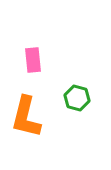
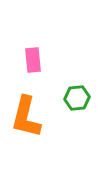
green hexagon: rotated 20 degrees counterclockwise
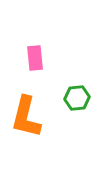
pink rectangle: moved 2 px right, 2 px up
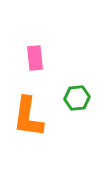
orange L-shape: moved 2 px right; rotated 6 degrees counterclockwise
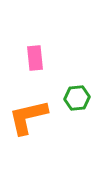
orange L-shape: rotated 69 degrees clockwise
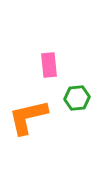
pink rectangle: moved 14 px right, 7 px down
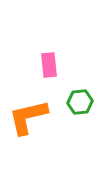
green hexagon: moved 3 px right, 4 px down
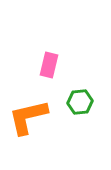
pink rectangle: rotated 20 degrees clockwise
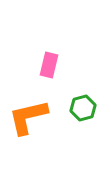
green hexagon: moved 3 px right, 6 px down; rotated 10 degrees counterclockwise
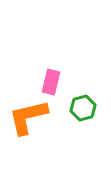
pink rectangle: moved 2 px right, 17 px down
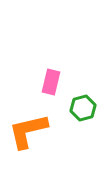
orange L-shape: moved 14 px down
